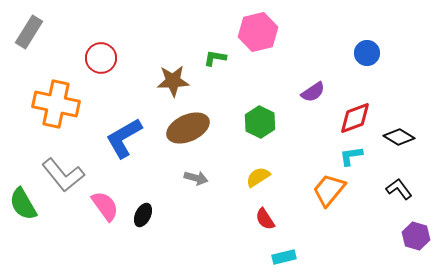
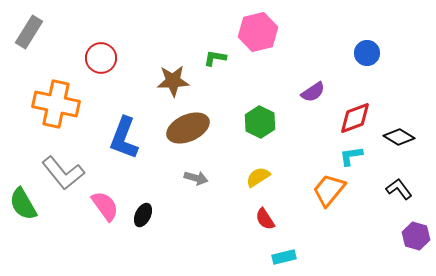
blue L-shape: rotated 39 degrees counterclockwise
gray L-shape: moved 2 px up
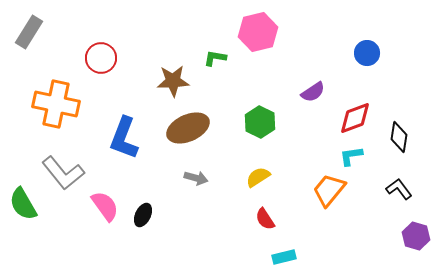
black diamond: rotated 68 degrees clockwise
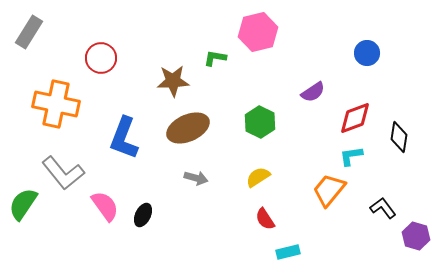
black L-shape: moved 16 px left, 19 px down
green semicircle: rotated 64 degrees clockwise
cyan rectangle: moved 4 px right, 5 px up
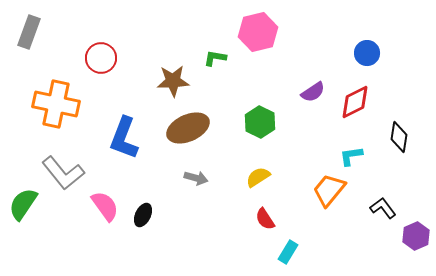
gray rectangle: rotated 12 degrees counterclockwise
red diamond: moved 16 px up; rotated 6 degrees counterclockwise
purple hexagon: rotated 20 degrees clockwise
cyan rectangle: rotated 45 degrees counterclockwise
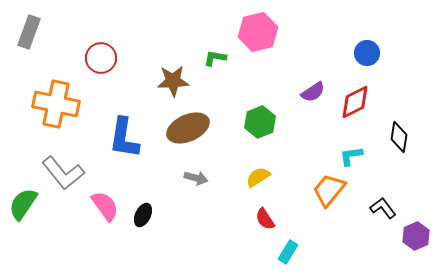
green hexagon: rotated 12 degrees clockwise
blue L-shape: rotated 12 degrees counterclockwise
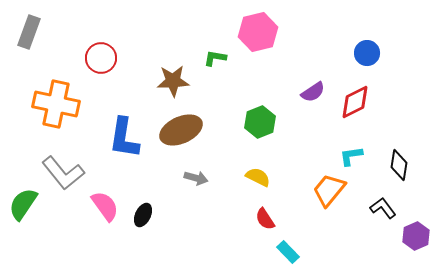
brown ellipse: moved 7 px left, 2 px down
black diamond: moved 28 px down
yellow semicircle: rotated 60 degrees clockwise
cyan rectangle: rotated 75 degrees counterclockwise
